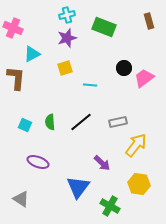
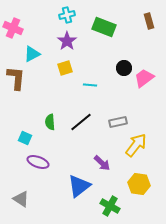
purple star: moved 3 px down; rotated 18 degrees counterclockwise
cyan square: moved 13 px down
blue triangle: moved 1 px right, 1 px up; rotated 15 degrees clockwise
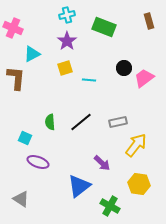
cyan line: moved 1 px left, 5 px up
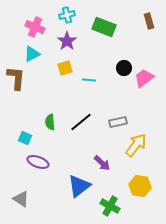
pink cross: moved 22 px right, 1 px up
yellow hexagon: moved 1 px right, 2 px down
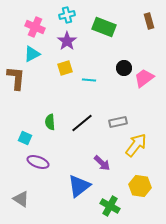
black line: moved 1 px right, 1 px down
